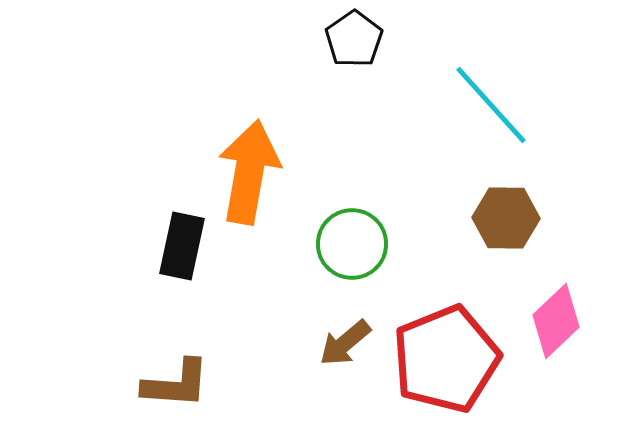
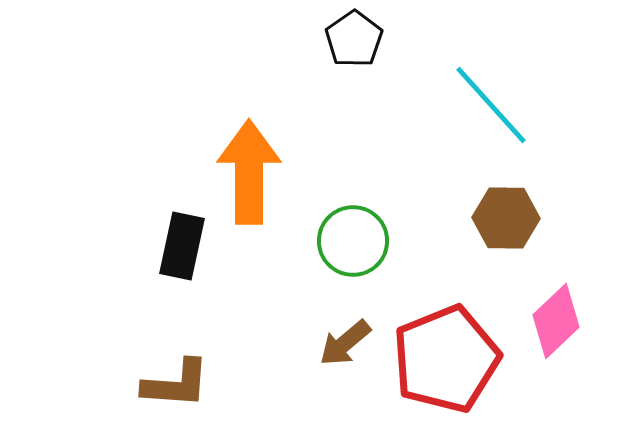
orange arrow: rotated 10 degrees counterclockwise
green circle: moved 1 px right, 3 px up
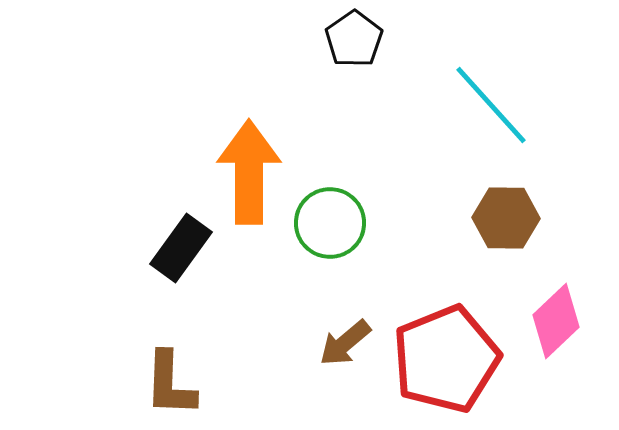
green circle: moved 23 px left, 18 px up
black rectangle: moved 1 px left, 2 px down; rotated 24 degrees clockwise
brown L-shape: moved 6 px left; rotated 88 degrees clockwise
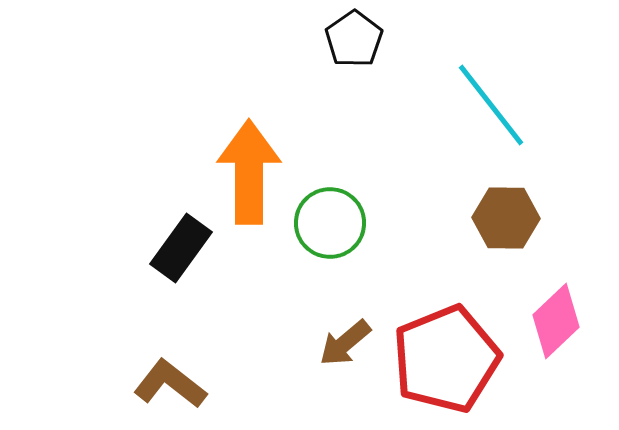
cyan line: rotated 4 degrees clockwise
brown L-shape: rotated 126 degrees clockwise
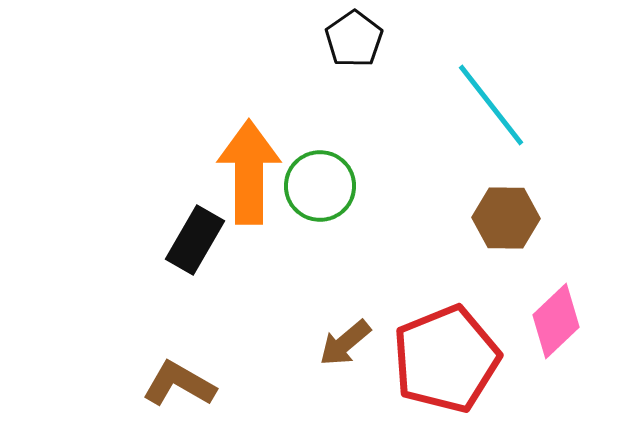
green circle: moved 10 px left, 37 px up
black rectangle: moved 14 px right, 8 px up; rotated 6 degrees counterclockwise
brown L-shape: moved 9 px right; rotated 8 degrees counterclockwise
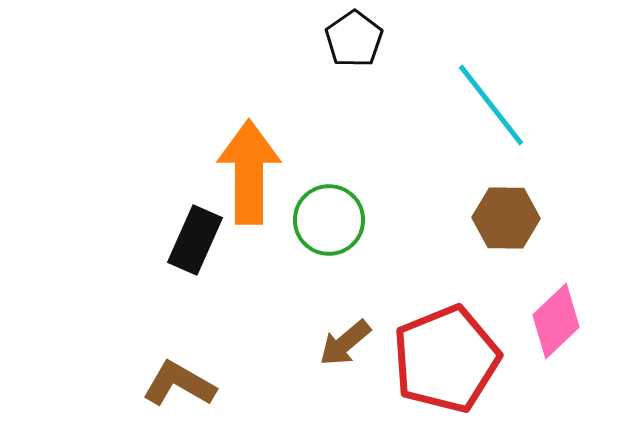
green circle: moved 9 px right, 34 px down
black rectangle: rotated 6 degrees counterclockwise
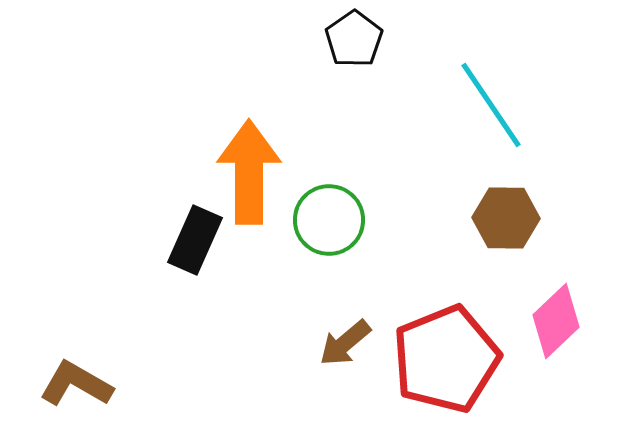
cyan line: rotated 4 degrees clockwise
brown L-shape: moved 103 px left
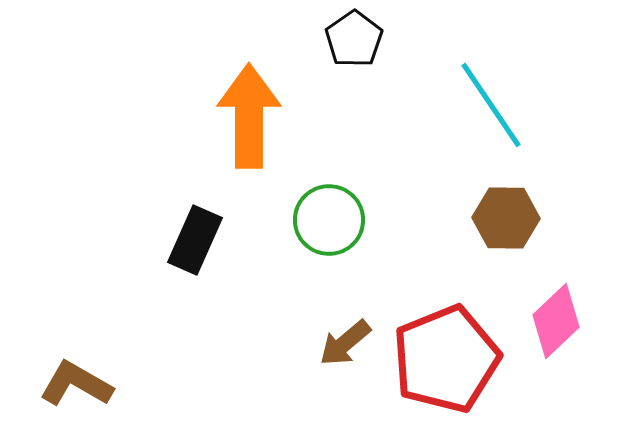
orange arrow: moved 56 px up
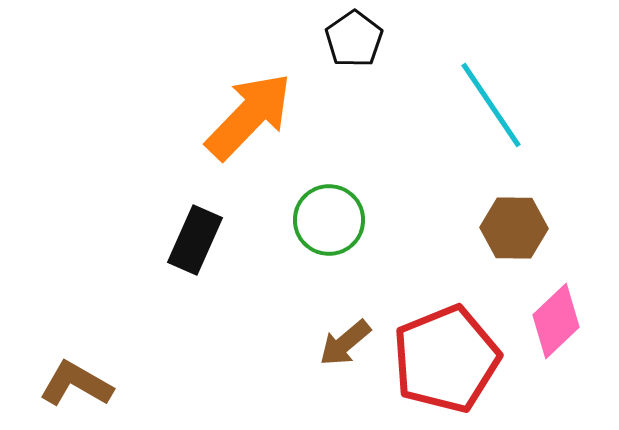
orange arrow: rotated 44 degrees clockwise
brown hexagon: moved 8 px right, 10 px down
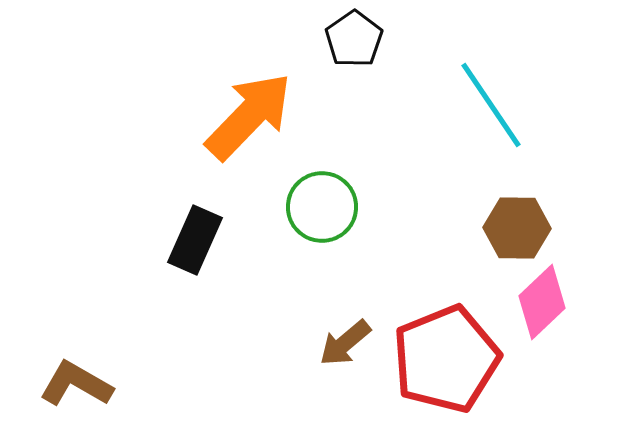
green circle: moved 7 px left, 13 px up
brown hexagon: moved 3 px right
pink diamond: moved 14 px left, 19 px up
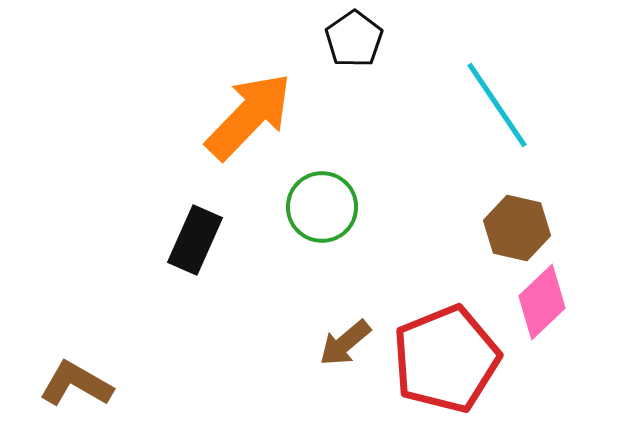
cyan line: moved 6 px right
brown hexagon: rotated 12 degrees clockwise
